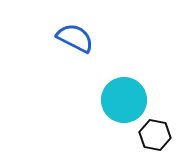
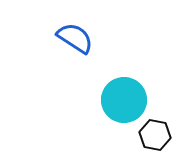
blue semicircle: rotated 6 degrees clockwise
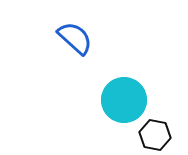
blue semicircle: rotated 9 degrees clockwise
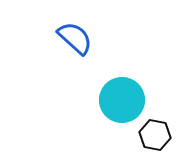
cyan circle: moved 2 px left
